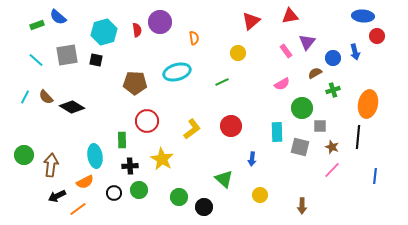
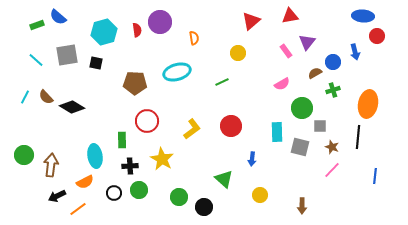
blue circle at (333, 58): moved 4 px down
black square at (96, 60): moved 3 px down
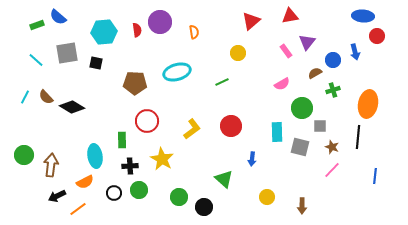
cyan hexagon at (104, 32): rotated 10 degrees clockwise
orange semicircle at (194, 38): moved 6 px up
gray square at (67, 55): moved 2 px up
blue circle at (333, 62): moved 2 px up
yellow circle at (260, 195): moved 7 px right, 2 px down
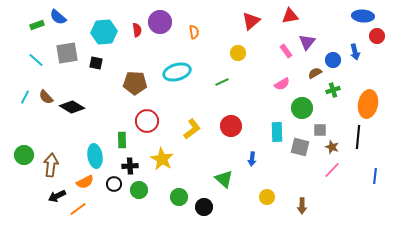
gray square at (320, 126): moved 4 px down
black circle at (114, 193): moved 9 px up
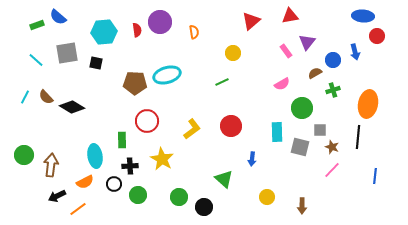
yellow circle at (238, 53): moved 5 px left
cyan ellipse at (177, 72): moved 10 px left, 3 px down
green circle at (139, 190): moved 1 px left, 5 px down
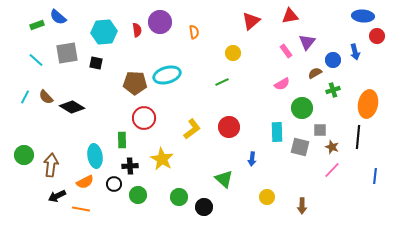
red circle at (147, 121): moved 3 px left, 3 px up
red circle at (231, 126): moved 2 px left, 1 px down
orange line at (78, 209): moved 3 px right; rotated 48 degrees clockwise
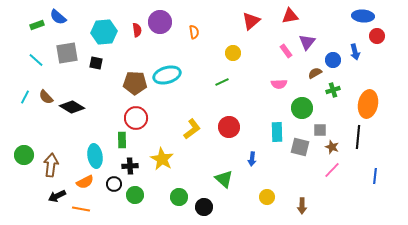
pink semicircle at (282, 84): moved 3 px left; rotated 28 degrees clockwise
red circle at (144, 118): moved 8 px left
green circle at (138, 195): moved 3 px left
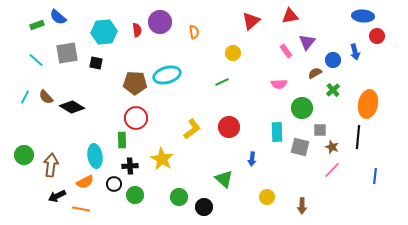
green cross at (333, 90): rotated 24 degrees counterclockwise
